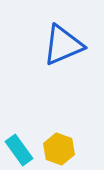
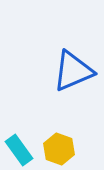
blue triangle: moved 10 px right, 26 px down
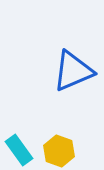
yellow hexagon: moved 2 px down
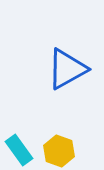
blue triangle: moved 6 px left, 2 px up; rotated 6 degrees counterclockwise
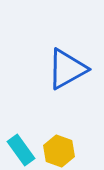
cyan rectangle: moved 2 px right
